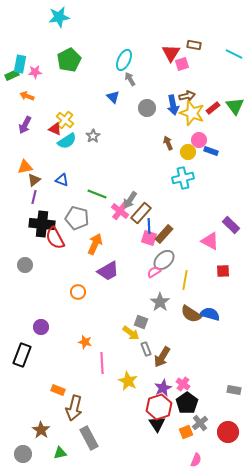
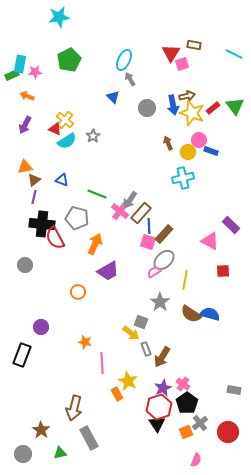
pink square at (149, 238): moved 1 px left, 4 px down
orange rectangle at (58, 390): moved 59 px right, 4 px down; rotated 40 degrees clockwise
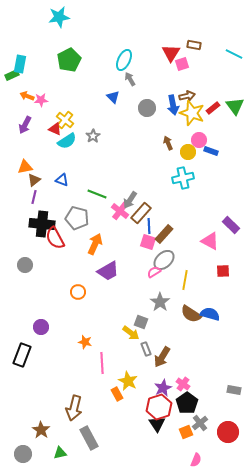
pink star at (35, 72): moved 6 px right, 28 px down
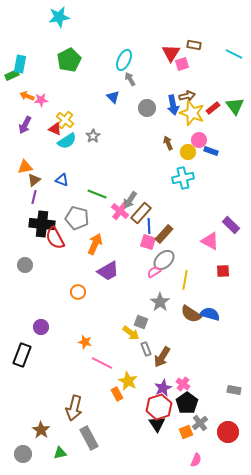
pink line at (102, 363): rotated 60 degrees counterclockwise
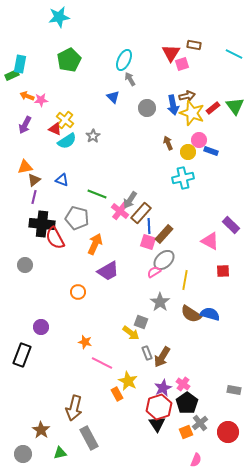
gray rectangle at (146, 349): moved 1 px right, 4 px down
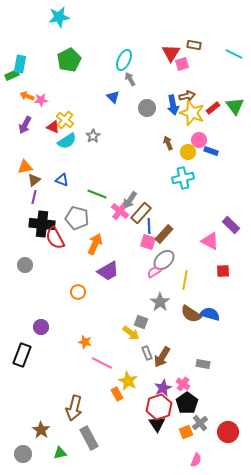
red triangle at (55, 129): moved 2 px left, 2 px up
gray rectangle at (234, 390): moved 31 px left, 26 px up
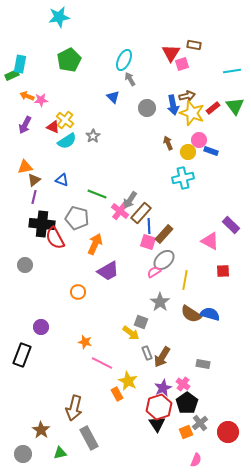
cyan line at (234, 54): moved 2 px left, 17 px down; rotated 36 degrees counterclockwise
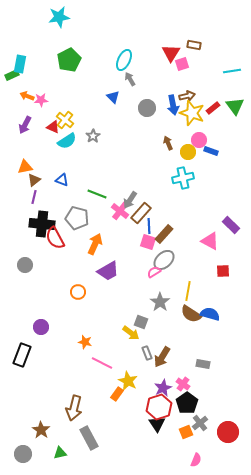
yellow line at (185, 280): moved 3 px right, 11 px down
orange rectangle at (117, 394): rotated 64 degrees clockwise
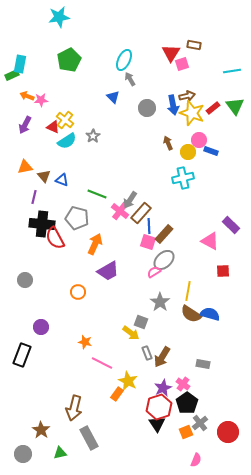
brown triangle at (34, 180): moved 10 px right, 4 px up; rotated 32 degrees counterclockwise
gray circle at (25, 265): moved 15 px down
